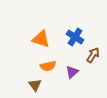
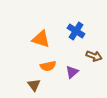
blue cross: moved 1 px right, 6 px up
brown arrow: moved 1 px right, 1 px down; rotated 77 degrees clockwise
brown triangle: moved 1 px left
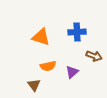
blue cross: moved 1 px right, 1 px down; rotated 36 degrees counterclockwise
orange triangle: moved 2 px up
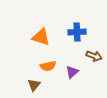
brown triangle: rotated 16 degrees clockwise
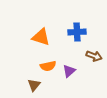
purple triangle: moved 3 px left, 1 px up
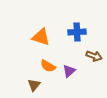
orange semicircle: rotated 42 degrees clockwise
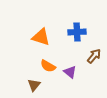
brown arrow: rotated 70 degrees counterclockwise
purple triangle: moved 1 px right, 1 px down; rotated 40 degrees counterclockwise
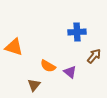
orange triangle: moved 27 px left, 10 px down
